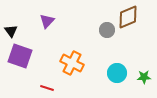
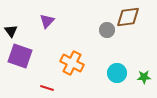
brown diamond: rotated 15 degrees clockwise
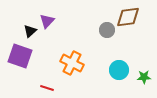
black triangle: moved 19 px right; rotated 24 degrees clockwise
cyan circle: moved 2 px right, 3 px up
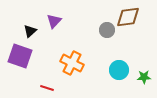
purple triangle: moved 7 px right
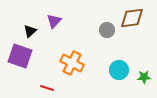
brown diamond: moved 4 px right, 1 px down
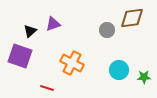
purple triangle: moved 1 px left, 3 px down; rotated 28 degrees clockwise
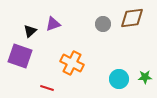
gray circle: moved 4 px left, 6 px up
cyan circle: moved 9 px down
green star: moved 1 px right
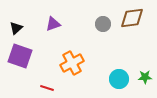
black triangle: moved 14 px left, 3 px up
orange cross: rotated 35 degrees clockwise
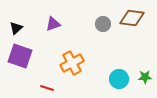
brown diamond: rotated 15 degrees clockwise
